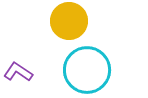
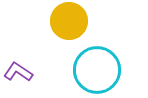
cyan circle: moved 10 px right
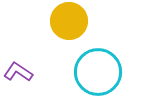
cyan circle: moved 1 px right, 2 px down
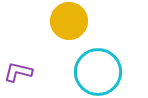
purple L-shape: rotated 20 degrees counterclockwise
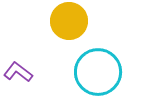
purple L-shape: rotated 24 degrees clockwise
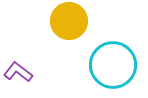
cyan circle: moved 15 px right, 7 px up
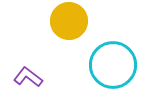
purple L-shape: moved 10 px right, 5 px down
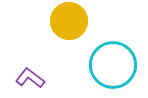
purple L-shape: moved 2 px right, 1 px down
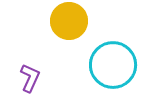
purple L-shape: rotated 76 degrees clockwise
